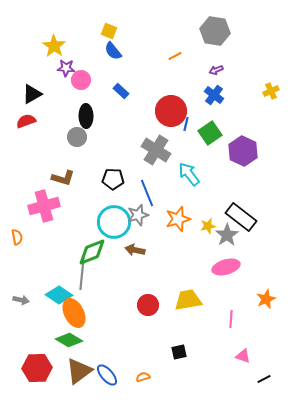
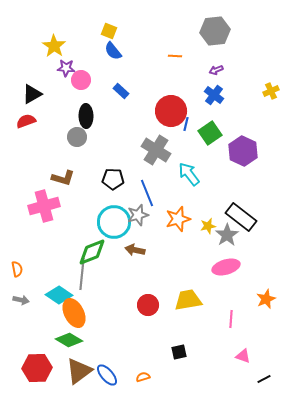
gray hexagon at (215, 31): rotated 16 degrees counterclockwise
orange line at (175, 56): rotated 32 degrees clockwise
orange semicircle at (17, 237): moved 32 px down
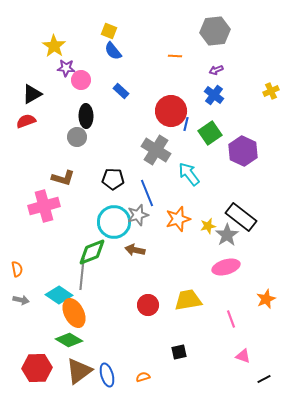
pink line at (231, 319): rotated 24 degrees counterclockwise
blue ellipse at (107, 375): rotated 25 degrees clockwise
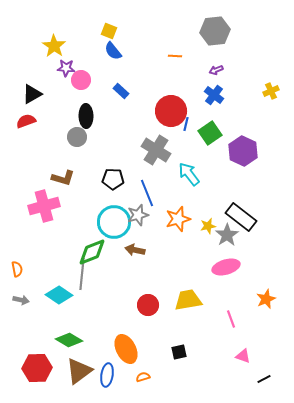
orange ellipse at (74, 313): moved 52 px right, 36 px down
blue ellipse at (107, 375): rotated 25 degrees clockwise
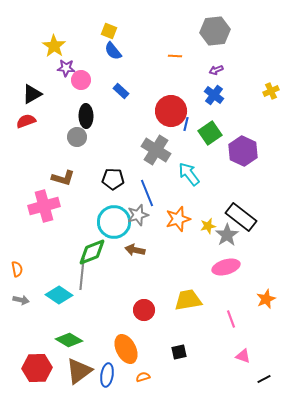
red circle at (148, 305): moved 4 px left, 5 px down
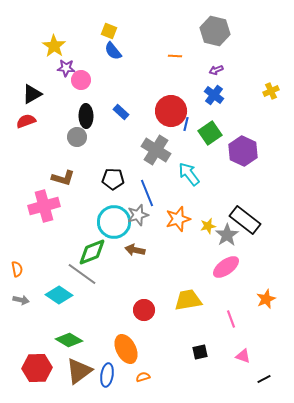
gray hexagon at (215, 31): rotated 20 degrees clockwise
blue rectangle at (121, 91): moved 21 px down
black rectangle at (241, 217): moved 4 px right, 3 px down
pink ellipse at (226, 267): rotated 20 degrees counterclockwise
gray line at (82, 274): rotated 60 degrees counterclockwise
black square at (179, 352): moved 21 px right
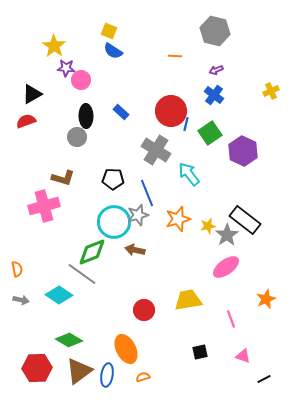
blue semicircle at (113, 51): rotated 18 degrees counterclockwise
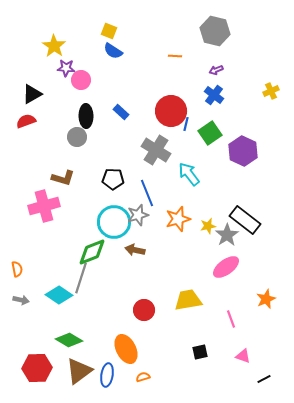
gray line at (82, 274): moved 1 px left, 4 px down; rotated 72 degrees clockwise
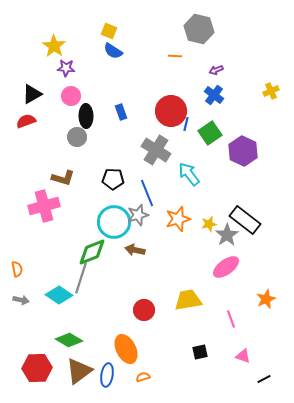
gray hexagon at (215, 31): moved 16 px left, 2 px up
pink circle at (81, 80): moved 10 px left, 16 px down
blue rectangle at (121, 112): rotated 28 degrees clockwise
yellow star at (208, 226): moved 1 px right, 2 px up
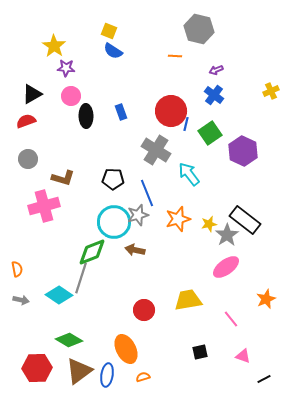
gray circle at (77, 137): moved 49 px left, 22 px down
pink line at (231, 319): rotated 18 degrees counterclockwise
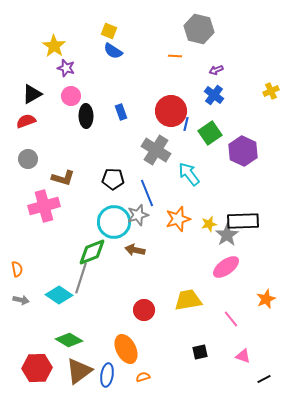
purple star at (66, 68): rotated 12 degrees clockwise
black rectangle at (245, 220): moved 2 px left, 1 px down; rotated 40 degrees counterclockwise
